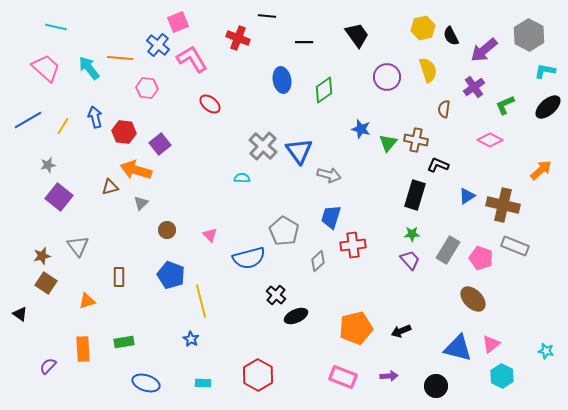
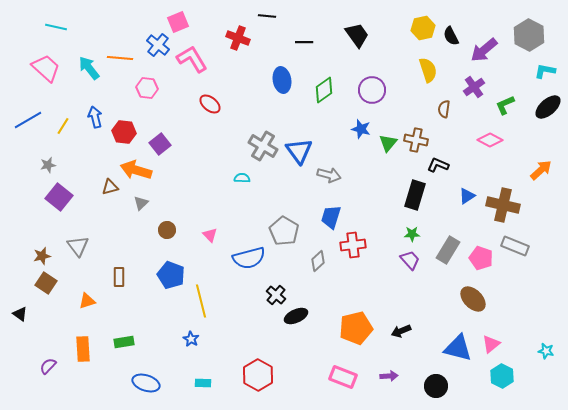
purple circle at (387, 77): moved 15 px left, 13 px down
gray cross at (263, 146): rotated 12 degrees counterclockwise
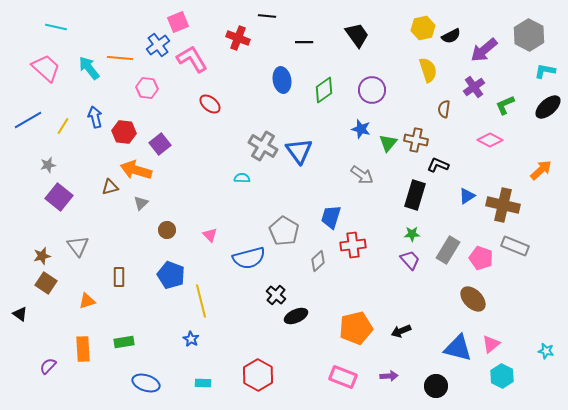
black semicircle at (451, 36): rotated 90 degrees counterclockwise
blue cross at (158, 45): rotated 15 degrees clockwise
gray arrow at (329, 175): moved 33 px right; rotated 20 degrees clockwise
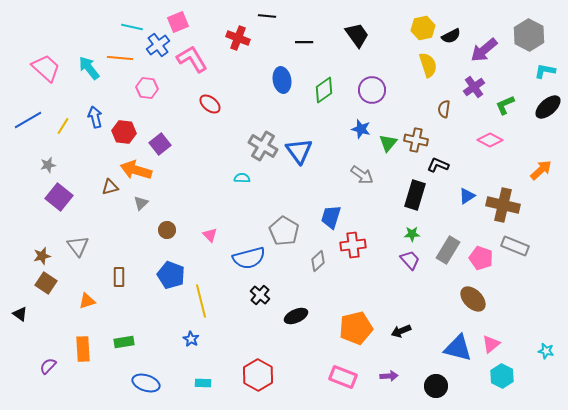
cyan line at (56, 27): moved 76 px right
yellow semicircle at (428, 70): moved 5 px up
black cross at (276, 295): moved 16 px left
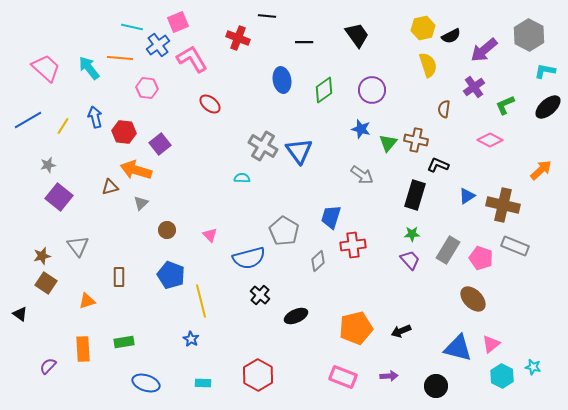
cyan star at (546, 351): moved 13 px left, 16 px down
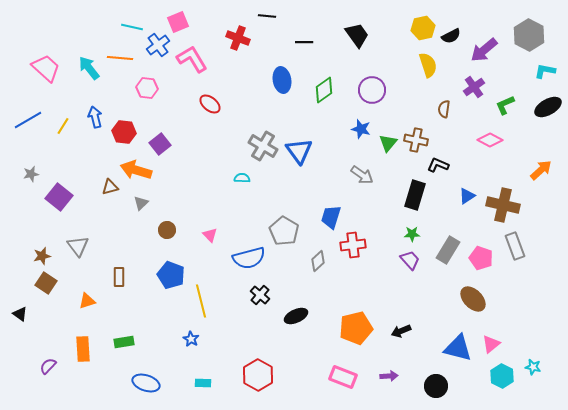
black ellipse at (548, 107): rotated 12 degrees clockwise
gray star at (48, 165): moved 17 px left, 9 px down
gray rectangle at (515, 246): rotated 48 degrees clockwise
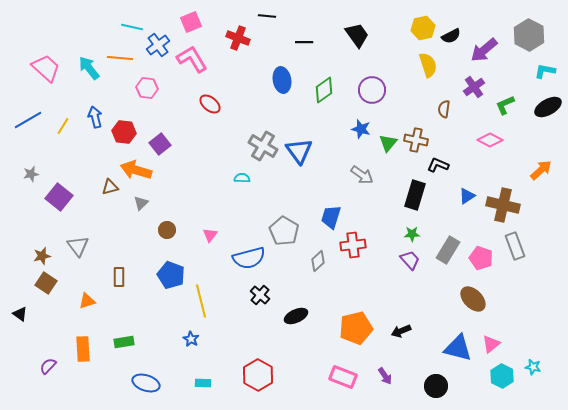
pink square at (178, 22): moved 13 px right
pink triangle at (210, 235): rotated 21 degrees clockwise
purple arrow at (389, 376): moved 4 px left; rotated 60 degrees clockwise
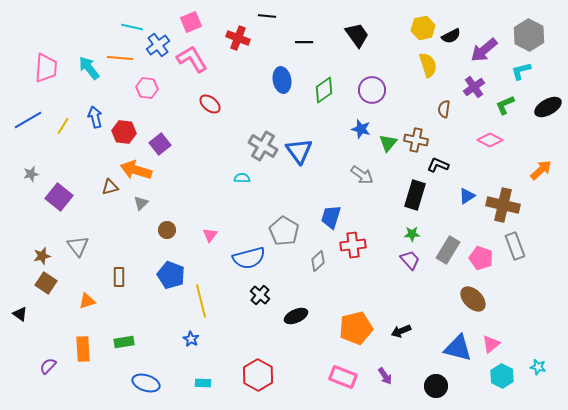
pink trapezoid at (46, 68): rotated 52 degrees clockwise
cyan L-shape at (545, 71): moved 24 px left; rotated 25 degrees counterclockwise
cyan star at (533, 367): moved 5 px right
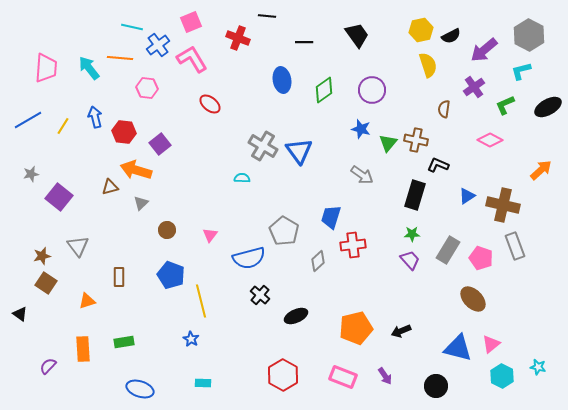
yellow hexagon at (423, 28): moved 2 px left, 2 px down
red hexagon at (258, 375): moved 25 px right
blue ellipse at (146, 383): moved 6 px left, 6 px down
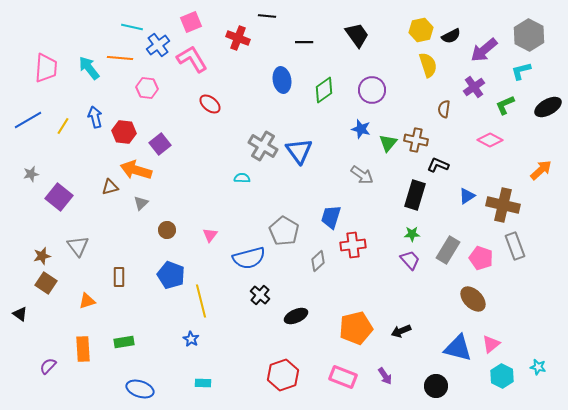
red hexagon at (283, 375): rotated 12 degrees clockwise
